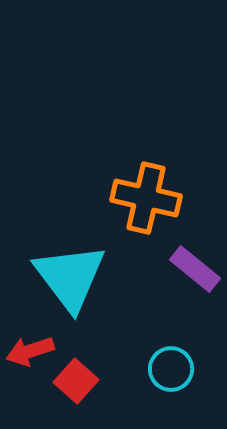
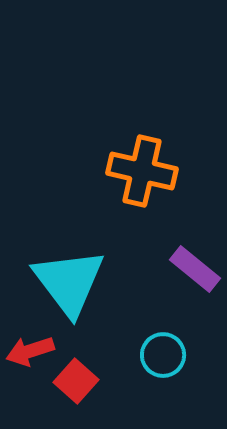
orange cross: moved 4 px left, 27 px up
cyan triangle: moved 1 px left, 5 px down
cyan circle: moved 8 px left, 14 px up
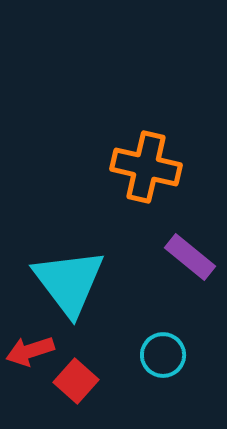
orange cross: moved 4 px right, 4 px up
purple rectangle: moved 5 px left, 12 px up
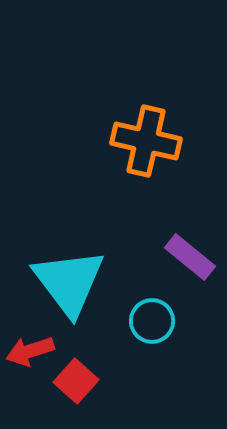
orange cross: moved 26 px up
cyan circle: moved 11 px left, 34 px up
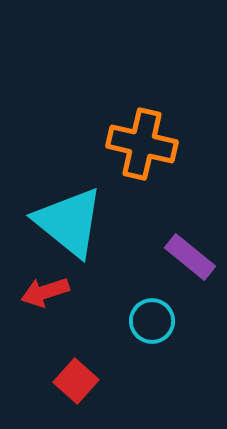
orange cross: moved 4 px left, 3 px down
cyan triangle: moved 60 px up; rotated 14 degrees counterclockwise
red arrow: moved 15 px right, 59 px up
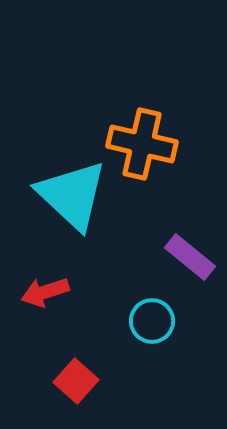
cyan triangle: moved 3 px right, 27 px up; rotated 4 degrees clockwise
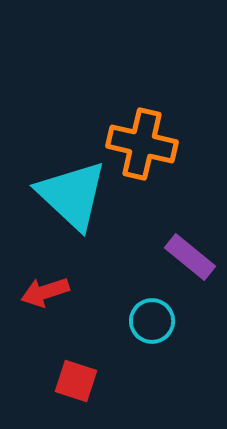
red square: rotated 24 degrees counterclockwise
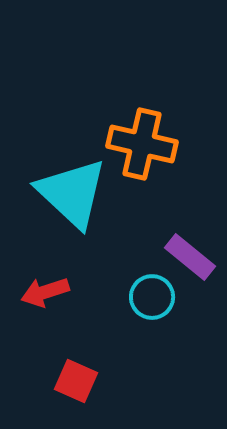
cyan triangle: moved 2 px up
cyan circle: moved 24 px up
red square: rotated 6 degrees clockwise
